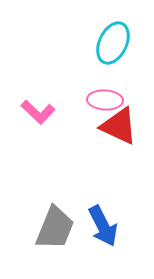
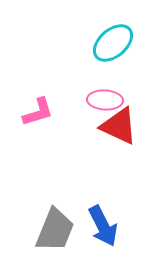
cyan ellipse: rotated 24 degrees clockwise
pink L-shape: rotated 60 degrees counterclockwise
gray trapezoid: moved 2 px down
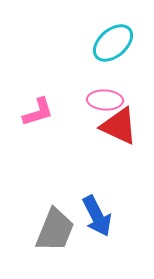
blue arrow: moved 6 px left, 10 px up
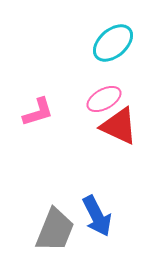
pink ellipse: moved 1 px left, 1 px up; rotated 32 degrees counterclockwise
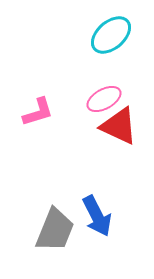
cyan ellipse: moved 2 px left, 8 px up
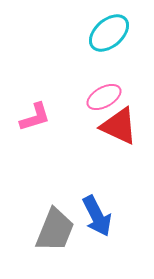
cyan ellipse: moved 2 px left, 2 px up
pink ellipse: moved 2 px up
pink L-shape: moved 3 px left, 5 px down
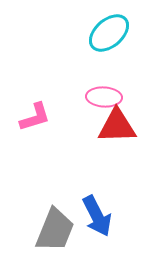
pink ellipse: rotated 32 degrees clockwise
red triangle: moved 2 px left; rotated 27 degrees counterclockwise
